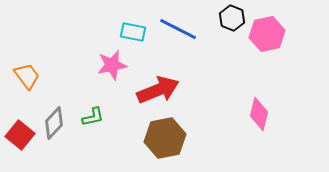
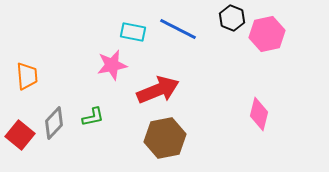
orange trapezoid: rotated 32 degrees clockwise
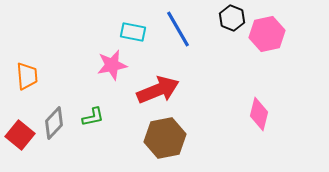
blue line: rotated 33 degrees clockwise
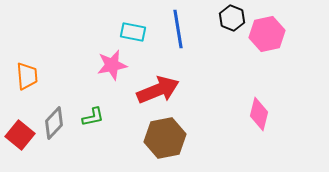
blue line: rotated 21 degrees clockwise
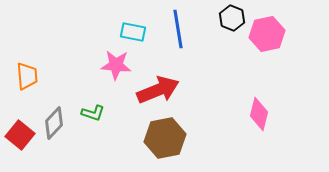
pink star: moved 4 px right; rotated 16 degrees clockwise
green L-shape: moved 4 px up; rotated 30 degrees clockwise
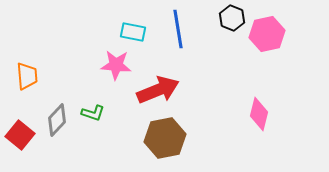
gray diamond: moved 3 px right, 3 px up
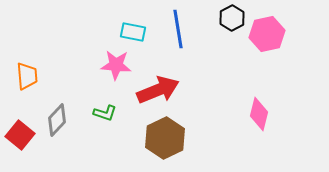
black hexagon: rotated 10 degrees clockwise
green L-shape: moved 12 px right
brown hexagon: rotated 15 degrees counterclockwise
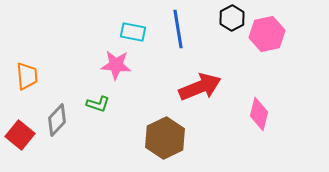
red arrow: moved 42 px right, 3 px up
green L-shape: moved 7 px left, 9 px up
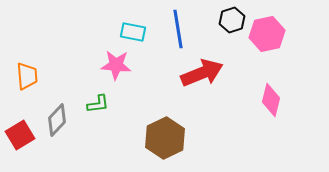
black hexagon: moved 2 px down; rotated 10 degrees clockwise
red arrow: moved 2 px right, 14 px up
green L-shape: rotated 25 degrees counterclockwise
pink diamond: moved 12 px right, 14 px up
red square: rotated 20 degrees clockwise
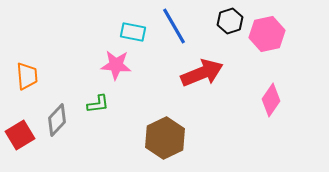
black hexagon: moved 2 px left, 1 px down
blue line: moved 4 px left, 3 px up; rotated 21 degrees counterclockwise
pink diamond: rotated 20 degrees clockwise
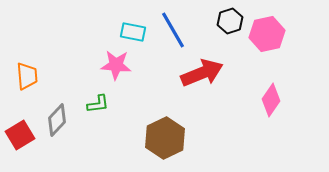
blue line: moved 1 px left, 4 px down
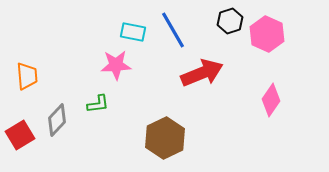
pink hexagon: rotated 24 degrees counterclockwise
pink star: rotated 8 degrees counterclockwise
